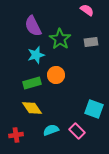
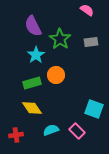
cyan star: rotated 18 degrees counterclockwise
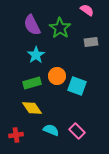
purple semicircle: moved 1 px left, 1 px up
green star: moved 11 px up
orange circle: moved 1 px right, 1 px down
cyan square: moved 17 px left, 23 px up
cyan semicircle: rotated 42 degrees clockwise
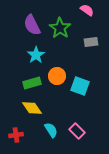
cyan square: moved 3 px right
cyan semicircle: rotated 35 degrees clockwise
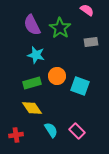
cyan star: rotated 24 degrees counterclockwise
